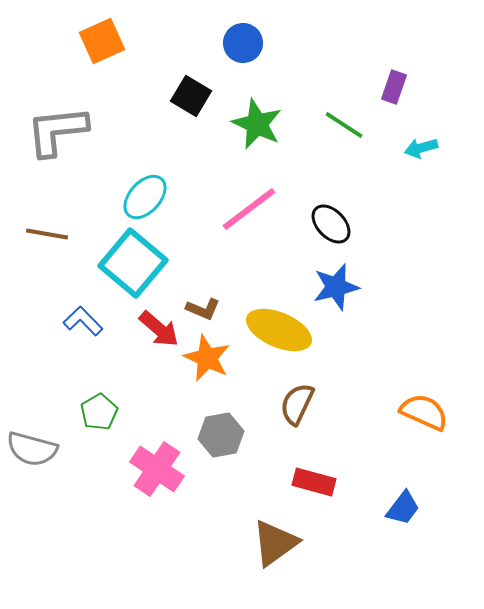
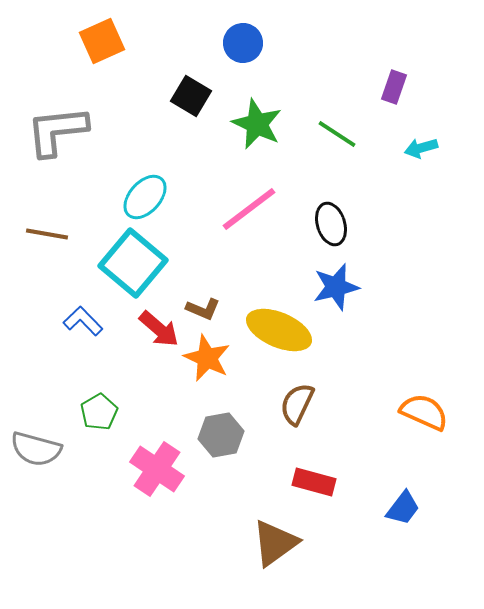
green line: moved 7 px left, 9 px down
black ellipse: rotated 27 degrees clockwise
gray semicircle: moved 4 px right
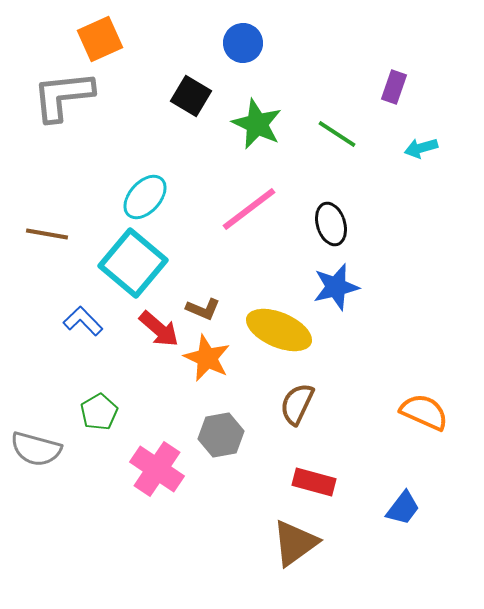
orange square: moved 2 px left, 2 px up
gray L-shape: moved 6 px right, 35 px up
brown triangle: moved 20 px right
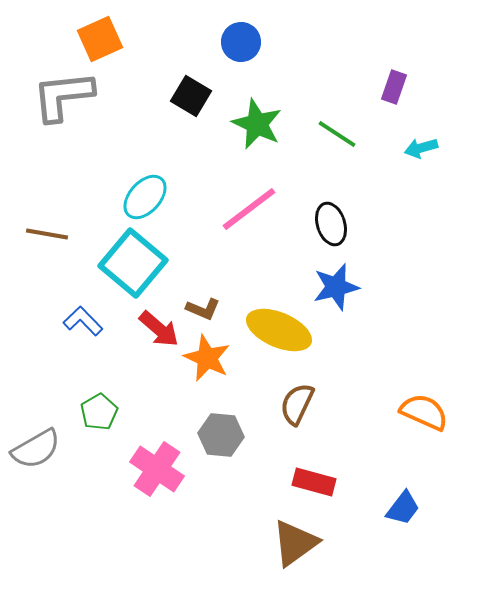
blue circle: moved 2 px left, 1 px up
gray hexagon: rotated 15 degrees clockwise
gray semicircle: rotated 45 degrees counterclockwise
